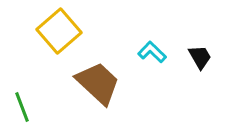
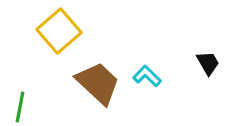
cyan L-shape: moved 5 px left, 24 px down
black trapezoid: moved 8 px right, 6 px down
green line: moved 2 px left; rotated 32 degrees clockwise
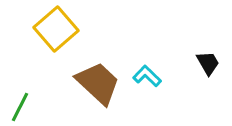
yellow square: moved 3 px left, 2 px up
green line: rotated 16 degrees clockwise
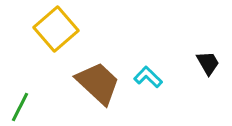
cyan L-shape: moved 1 px right, 1 px down
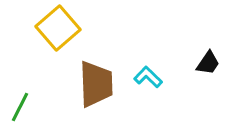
yellow square: moved 2 px right, 1 px up
black trapezoid: rotated 64 degrees clockwise
brown trapezoid: moved 2 px left, 1 px down; rotated 45 degrees clockwise
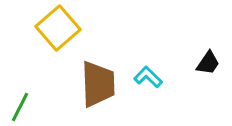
brown trapezoid: moved 2 px right
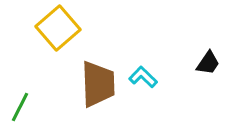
cyan L-shape: moved 5 px left
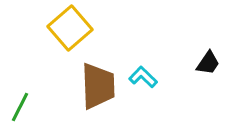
yellow square: moved 12 px right
brown trapezoid: moved 2 px down
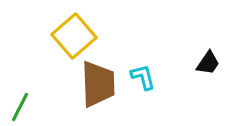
yellow square: moved 4 px right, 8 px down
cyan L-shape: rotated 32 degrees clockwise
brown trapezoid: moved 2 px up
